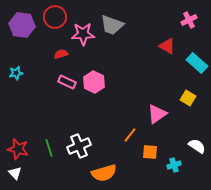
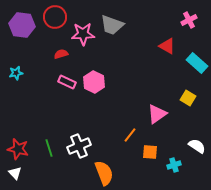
orange semicircle: rotated 95 degrees counterclockwise
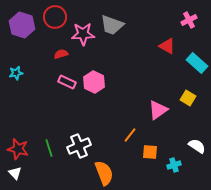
purple hexagon: rotated 10 degrees clockwise
pink triangle: moved 1 px right, 4 px up
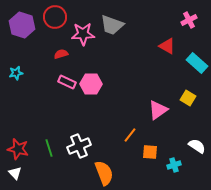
pink hexagon: moved 3 px left, 2 px down; rotated 25 degrees counterclockwise
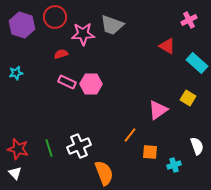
white semicircle: rotated 36 degrees clockwise
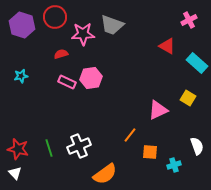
cyan star: moved 5 px right, 3 px down
pink hexagon: moved 6 px up; rotated 10 degrees counterclockwise
pink triangle: rotated 10 degrees clockwise
orange semicircle: moved 1 px right, 1 px down; rotated 75 degrees clockwise
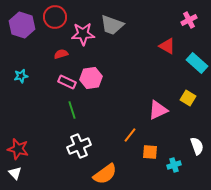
green line: moved 23 px right, 38 px up
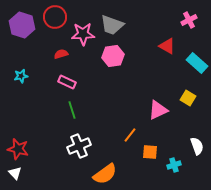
pink hexagon: moved 22 px right, 22 px up
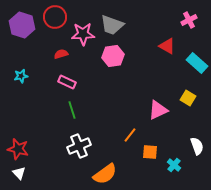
cyan cross: rotated 32 degrees counterclockwise
white triangle: moved 4 px right
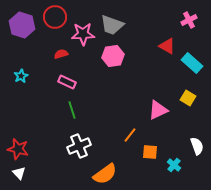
cyan rectangle: moved 5 px left
cyan star: rotated 16 degrees counterclockwise
